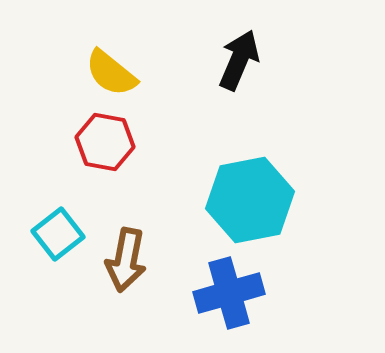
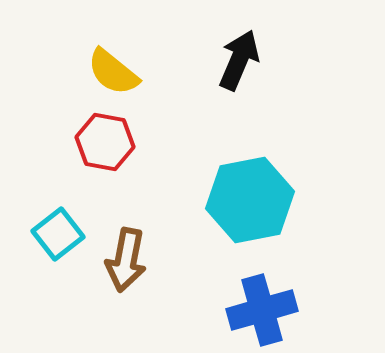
yellow semicircle: moved 2 px right, 1 px up
blue cross: moved 33 px right, 17 px down
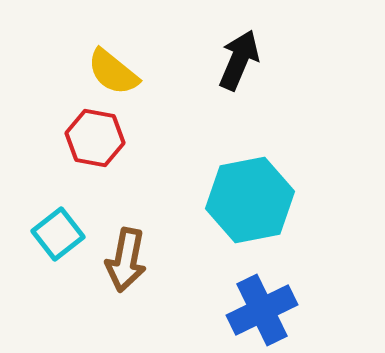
red hexagon: moved 10 px left, 4 px up
blue cross: rotated 10 degrees counterclockwise
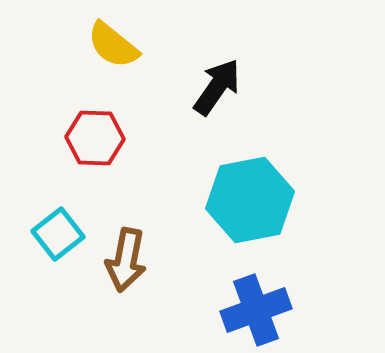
black arrow: moved 22 px left, 27 px down; rotated 12 degrees clockwise
yellow semicircle: moved 27 px up
red hexagon: rotated 8 degrees counterclockwise
blue cross: moved 6 px left; rotated 6 degrees clockwise
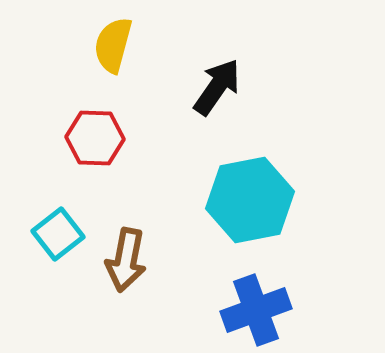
yellow semicircle: rotated 66 degrees clockwise
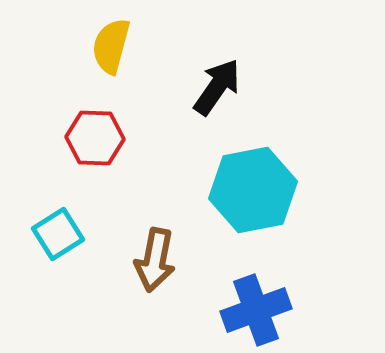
yellow semicircle: moved 2 px left, 1 px down
cyan hexagon: moved 3 px right, 10 px up
cyan square: rotated 6 degrees clockwise
brown arrow: moved 29 px right
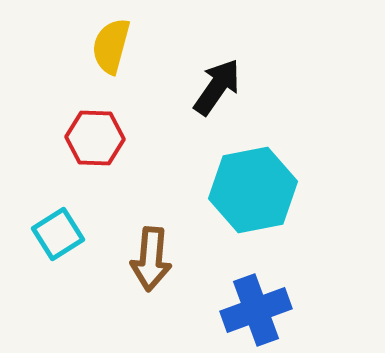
brown arrow: moved 4 px left, 1 px up; rotated 6 degrees counterclockwise
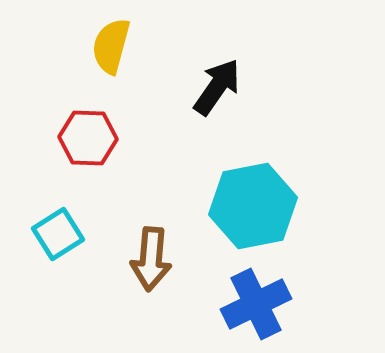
red hexagon: moved 7 px left
cyan hexagon: moved 16 px down
blue cross: moved 6 px up; rotated 6 degrees counterclockwise
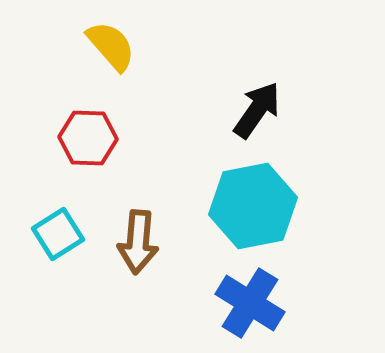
yellow semicircle: rotated 124 degrees clockwise
black arrow: moved 40 px right, 23 px down
brown arrow: moved 13 px left, 17 px up
blue cross: moved 6 px left, 1 px up; rotated 32 degrees counterclockwise
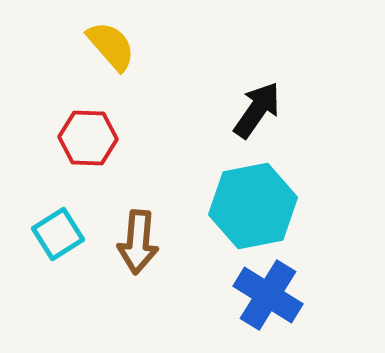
blue cross: moved 18 px right, 8 px up
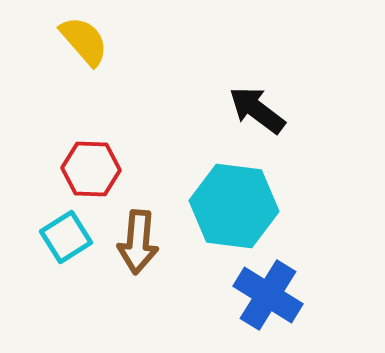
yellow semicircle: moved 27 px left, 5 px up
black arrow: rotated 88 degrees counterclockwise
red hexagon: moved 3 px right, 31 px down
cyan hexagon: moved 19 px left; rotated 18 degrees clockwise
cyan square: moved 8 px right, 3 px down
